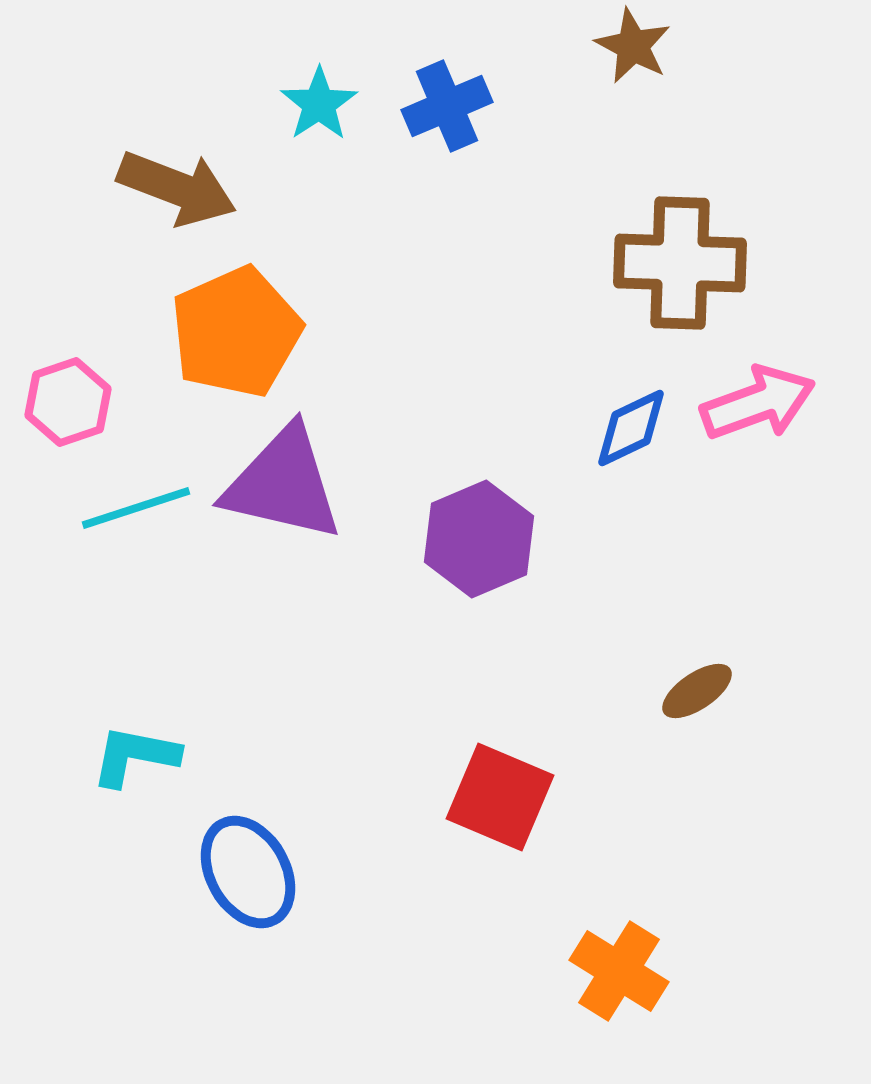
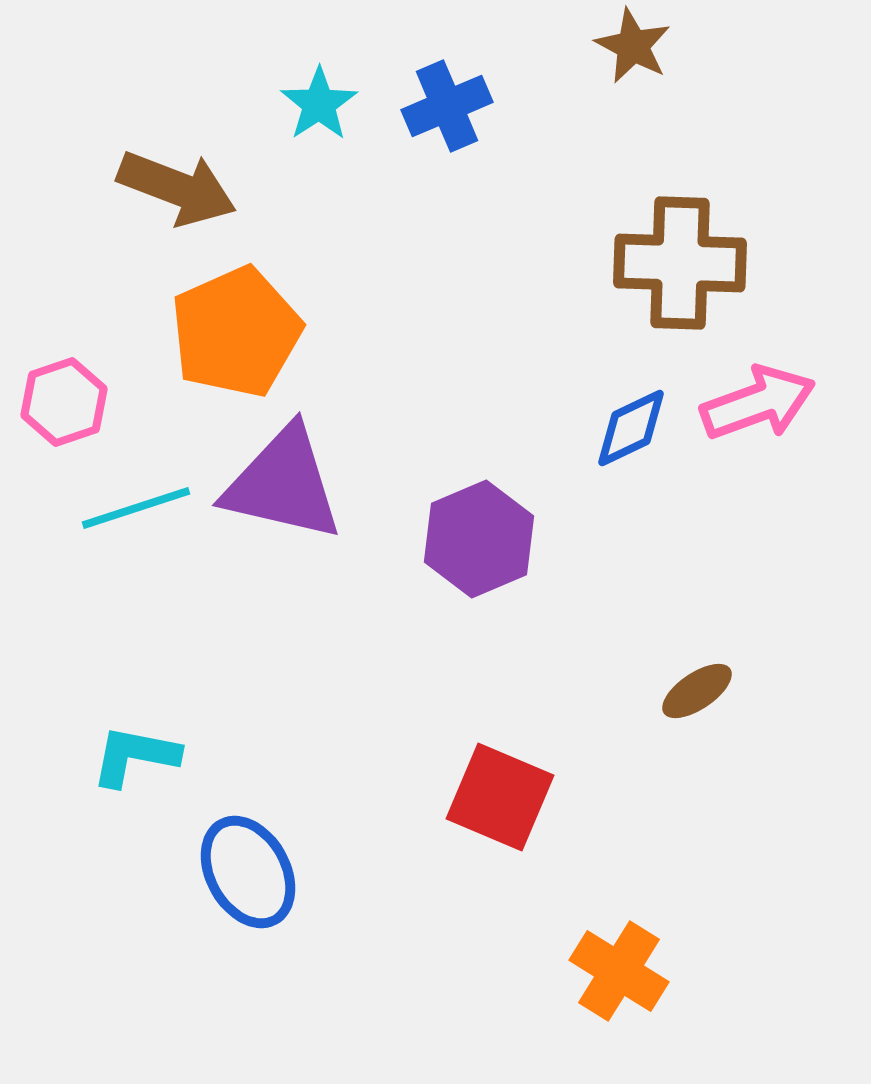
pink hexagon: moved 4 px left
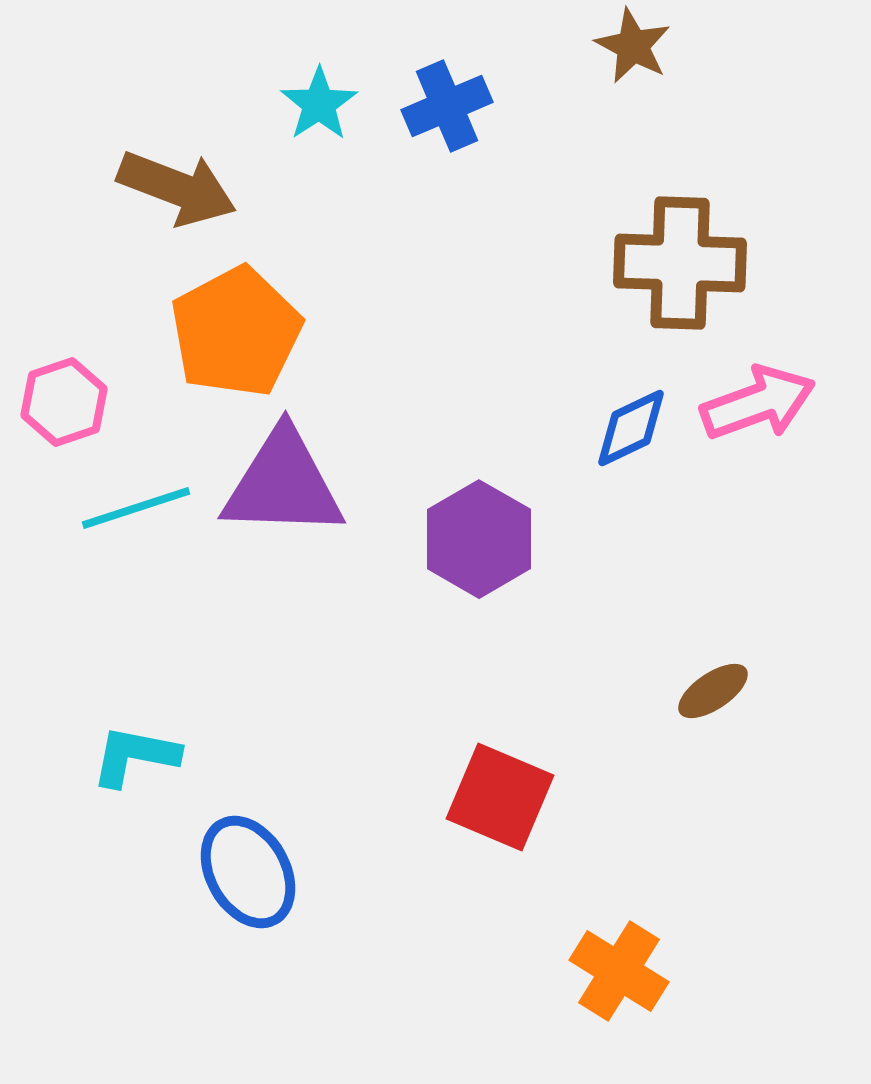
orange pentagon: rotated 4 degrees counterclockwise
purple triangle: rotated 11 degrees counterclockwise
purple hexagon: rotated 7 degrees counterclockwise
brown ellipse: moved 16 px right
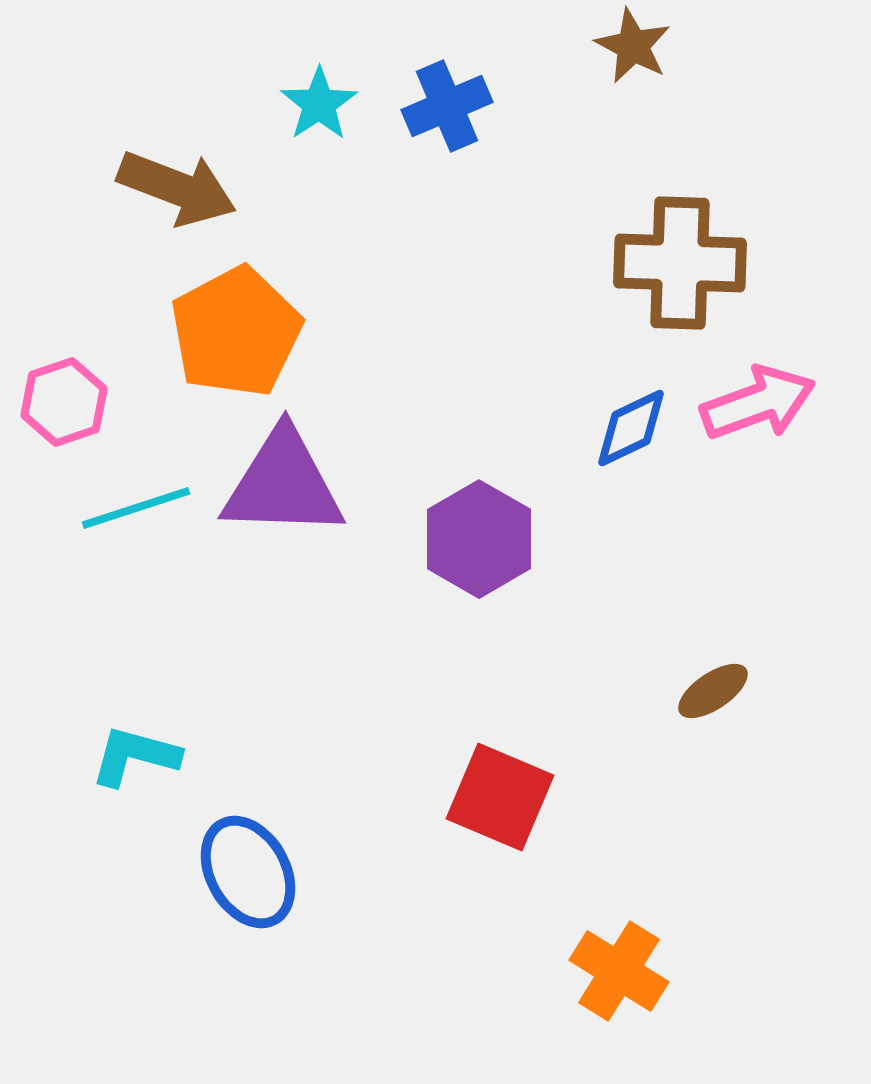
cyan L-shape: rotated 4 degrees clockwise
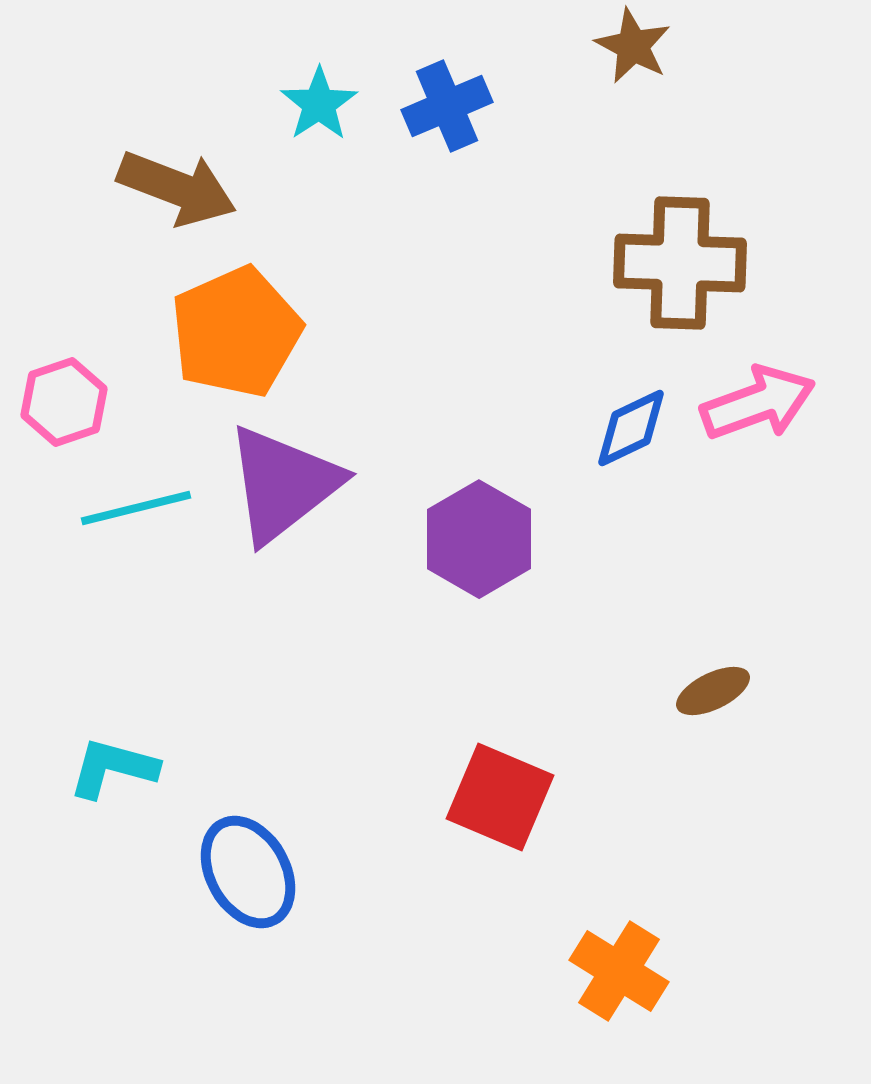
orange pentagon: rotated 4 degrees clockwise
purple triangle: rotated 40 degrees counterclockwise
cyan line: rotated 4 degrees clockwise
brown ellipse: rotated 8 degrees clockwise
cyan L-shape: moved 22 px left, 12 px down
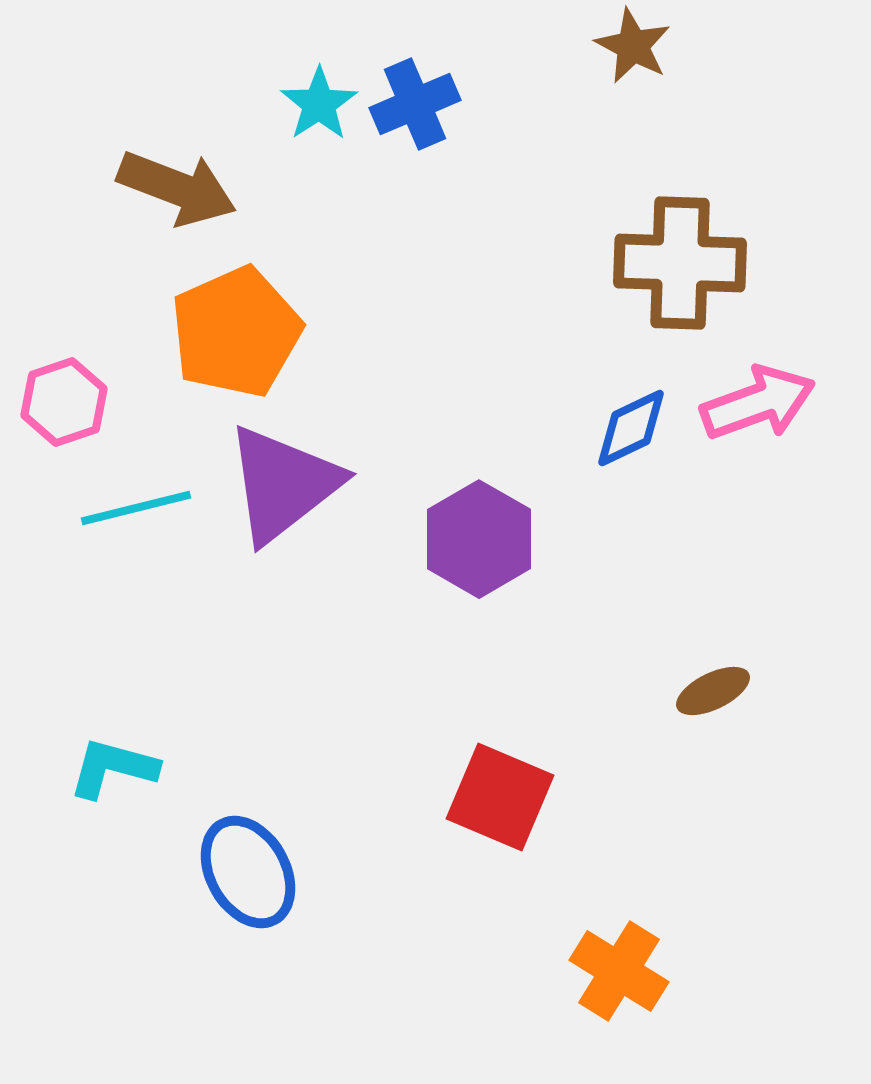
blue cross: moved 32 px left, 2 px up
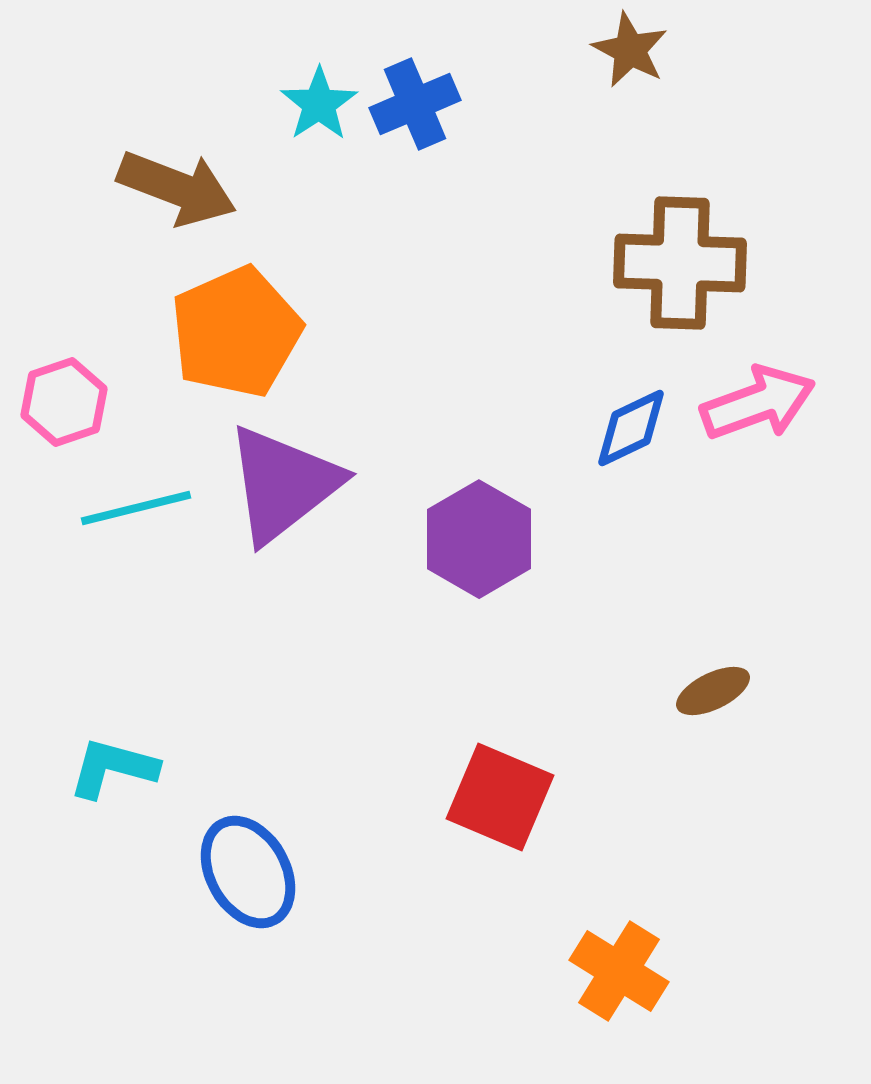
brown star: moved 3 px left, 4 px down
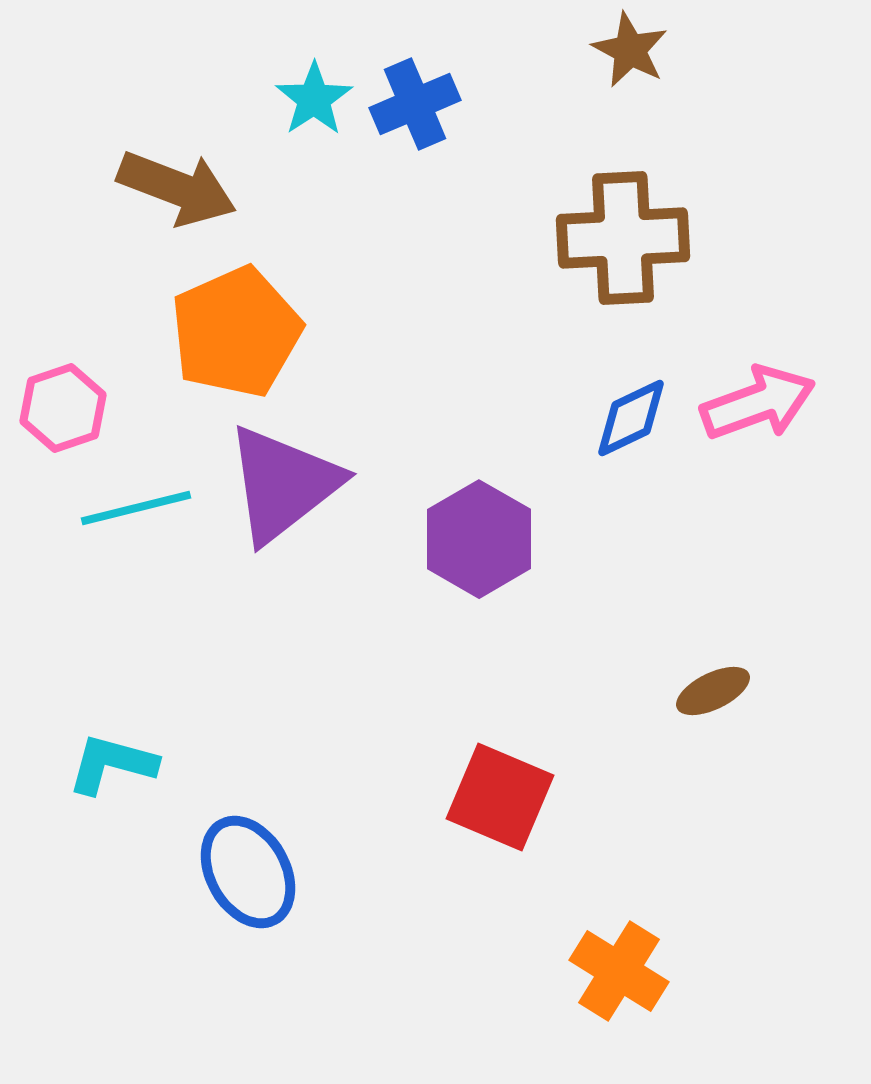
cyan star: moved 5 px left, 5 px up
brown cross: moved 57 px left, 25 px up; rotated 5 degrees counterclockwise
pink hexagon: moved 1 px left, 6 px down
blue diamond: moved 10 px up
cyan L-shape: moved 1 px left, 4 px up
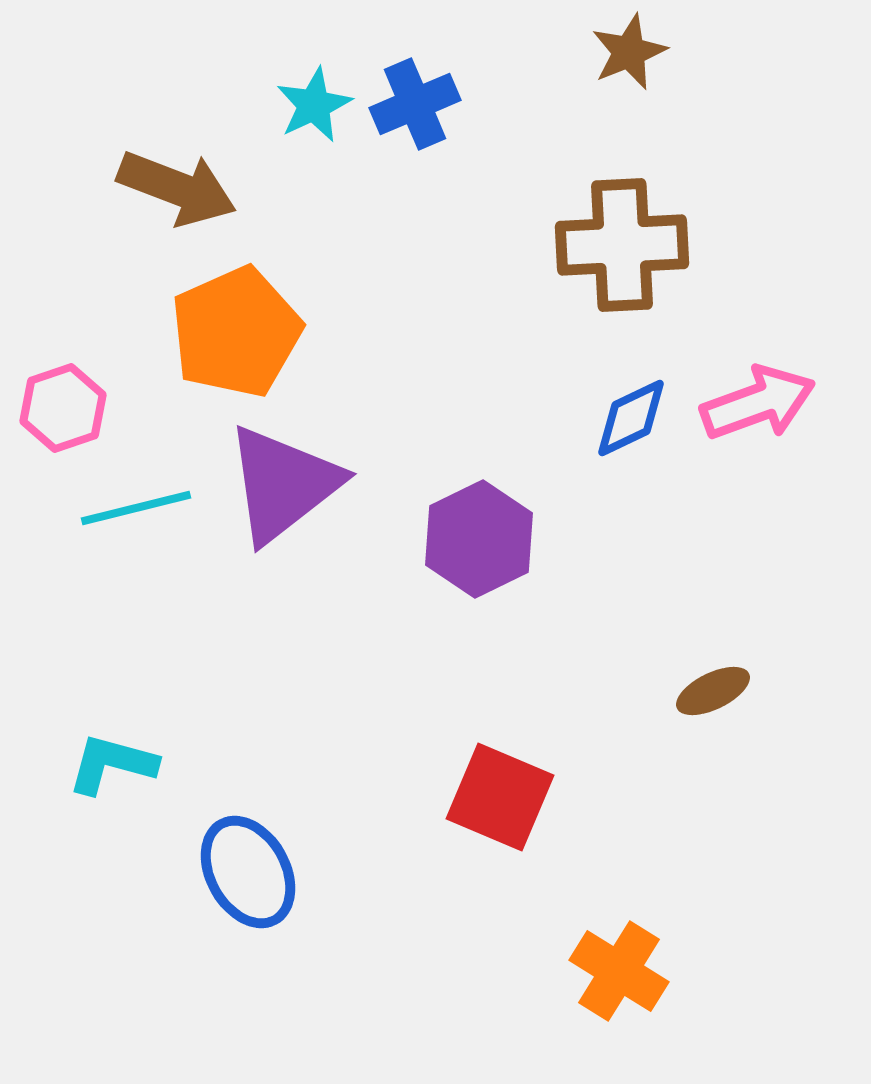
brown star: moved 1 px left, 2 px down; rotated 22 degrees clockwise
cyan star: moved 6 px down; rotated 8 degrees clockwise
brown cross: moved 1 px left, 7 px down
purple hexagon: rotated 4 degrees clockwise
